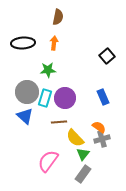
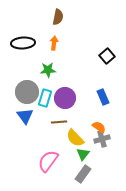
blue triangle: rotated 12 degrees clockwise
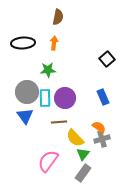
black square: moved 3 px down
cyan rectangle: rotated 18 degrees counterclockwise
gray rectangle: moved 1 px up
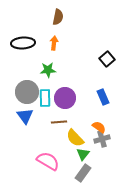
pink semicircle: rotated 85 degrees clockwise
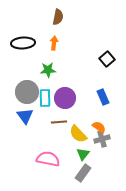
yellow semicircle: moved 3 px right, 4 px up
pink semicircle: moved 2 px up; rotated 20 degrees counterclockwise
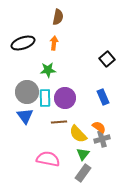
black ellipse: rotated 15 degrees counterclockwise
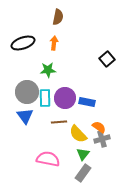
blue rectangle: moved 16 px left, 5 px down; rotated 56 degrees counterclockwise
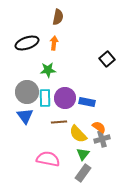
black ellipse: moved 4 px right
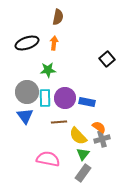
yellow semicircle: moved 2 px down
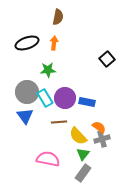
cyan rectangle: rotated 30 degrees counterclockwise
